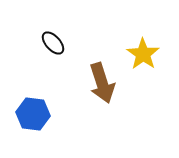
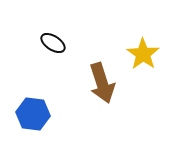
black ellipse: rotated 15 degrees counterclockwise
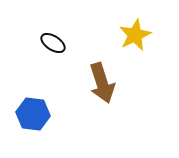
yellow star: moved 8 px left, 19 px up; rotated 12 degrees clockwise
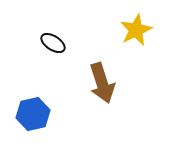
yellow star: moved 1 px right, 5 px up
blue hexagon: rotated 20 degrees counterclockwise
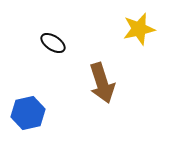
yellow star: moved 3 px right, 1 px up; rotated 12 degrees clockwise
blue hexagon: moved 5 px left, 1 px up
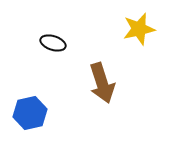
black ellipse: rotated 15 degrees counterclockwise
blue hexagon: moved 2 px right
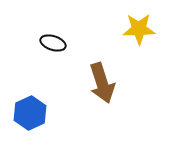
yellow star: rotated 12 degrees clockwise
blue hexagon: rotated 12 degrees counterclockwise
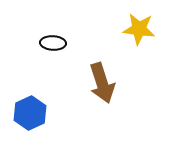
yellow star: rotated 8 degrees clockwise
black ellipse: rotated 15 degrees counterclockwise
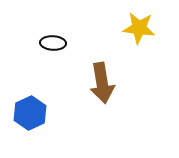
yellow star: moved 1 px up
brown arrow: rotated 9 degrees clockwise
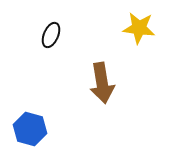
black ellipse: moved 2 px left, 8 px up; rotated 70 degrees counterclockwise
blue hexagon: moved 16 px down; rotated 20 degrees counterclockwise
